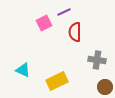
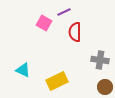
pink square: rotated 35 degrees counterclockwise
gray cross: moved 3 px right
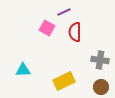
pink square: moved 3 px right, 5 px down
cyan triangle: rotated 28 degrees counterclockwise
yellow rectangle: moved 7 px right
brown circle: moved 4 px left
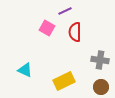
purple line: moved 1 px right, 1 px up
cyan triangle: moved 2 px right; rotated 28 degrees clockwise
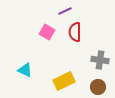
pink square: moved 4 px down
brown circle: moved 3 px left
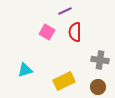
cyan triangle: rotated 42 degrees counterclockwise
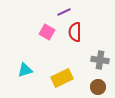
purple line: moved 1 px left, 1 px down
yellow rectangle: moved 2 px left, 3 px up
